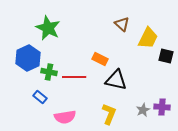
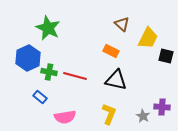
orange rectangle: moved 11 px right, 8 px up
red line: moved 1 px right, 1 px up; rotated 15 degrees clockwise
gray star: moved 6 px down; rotated 16 degrees counterclockwise
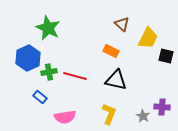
green cross: rotated 21 degrees counterclockwise
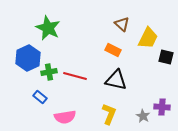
orange rectangle: moved 2 px right, 1 px up
black square: moved 1 px down
